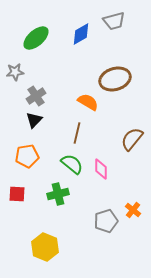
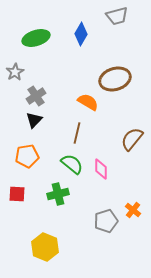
gray trapezoid: moved 3 px right, 5 px up
blue diamond: rotated 30 degrees counterclockwise
green ellipse: rotated 24 degrees clockwise
gray star: rotated 24 degrees counterclockwise
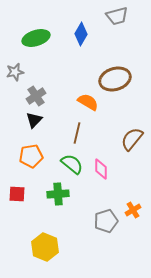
gray star: rotated 18 degrees clockwise
orange pentagon: moved 4 px right
green cross: rotated 10 degrees clockwise
orange cross: rotated 21 degrees clockwise
